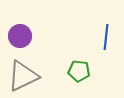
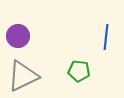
purple circle: moved 2 px left
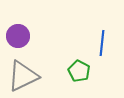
blue line: moved 4 px left, 6 px down
green pentagon: rotated 20 degrees clockwise
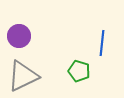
purple circle: moved 1 px right
green pentagon: rotated 10 degrees counterclockwise
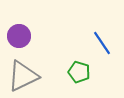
blue line: rotated 40 degrees counterclockwise
green pentagon: moved 1 px down
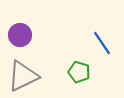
purple circle: moved 1 px right, 1 px up
